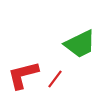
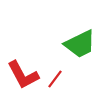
red L-shape: rotated 104 degrees counterclockwise
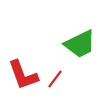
red L-shape: rotated 8 degrees clockwise
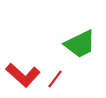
red L-shape: rotated 28 degrees counterclockwise
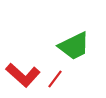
green trapezoid: moved 6 px left, 2 px down
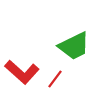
red L-shape: moved 1 px left, 3 px up
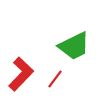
red L-shape: moved 1 px left, 2 px down; rotated 88 degrees counterclockwise
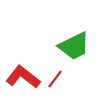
red L-shape: moved 2 px right, 3 px down; rotated 96 degrees counterclockwise
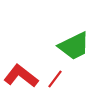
red L-shape: moved 2 px left, 1 px up
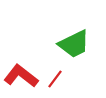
green trapezoid: moved 2 px up
